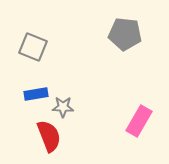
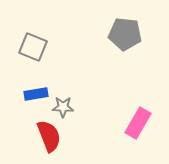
pink rectangle: moved 1 px left, 2 px down
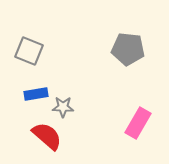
gray pentagon: moved 3 px right, 15 px down
gray square: moved 4 px left, 4 px down
red semicircle: moved 2 px left; rotated 28 degrees counterclockwise
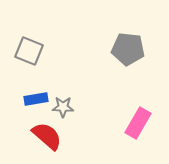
blue rectangle: moved 5 px down
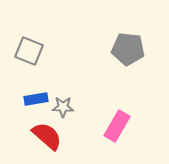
pink rectangle: moved 21 px left, 3 px down
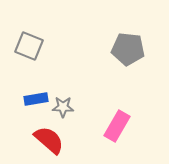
gray square: moved 5 px up
red semicircle: moved 2 px right, 4 px down
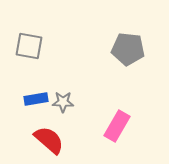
gray square: rotated 12 degrees counterclockwise
gray star: moved 5 px up
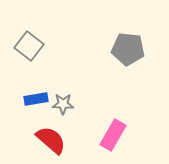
gray square: rotated 28 degrees clockwise
gray star: moved 2 px down
pink rectangle: moved 4 px left, 9 px down
red semicircle: moved 2 px right
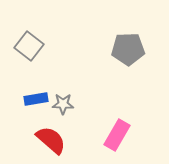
gray pentagon: rotated 8 degrees counterclockwise
pink rectangle: moved 4 px right
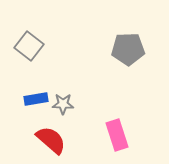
pink rectangle: rotated 48 degrees counterclockwise
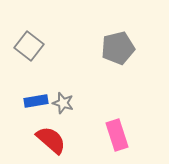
gray pentagon: moved 10 px left, 1 px up; rotated 12 degrees counterclockwise
blue rectangle: moved 2 px down
gray star: moved 1 px up; rotated 15 degrees clockwise
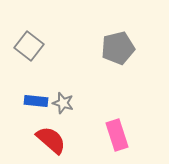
blue rectangle: rotated 15 degrees clockwise
